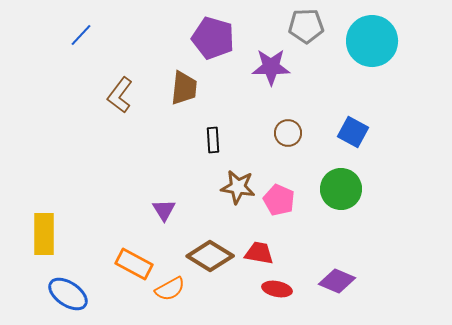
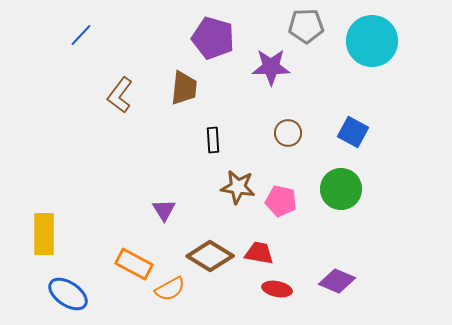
pink pentagon: moved 2 px right, 1 px down; rotated 12 degrees counterclockwise
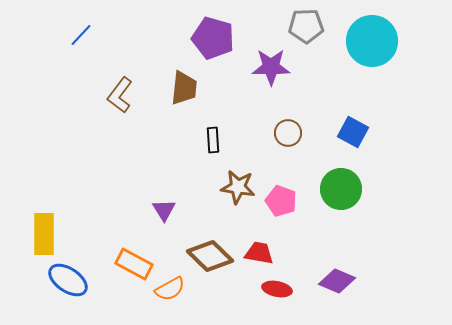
pink pentagon: rotated 8 degrees clockwise
brown diamond: rotated 12 degrees clockwise
blue ellipse: moved 14 px up
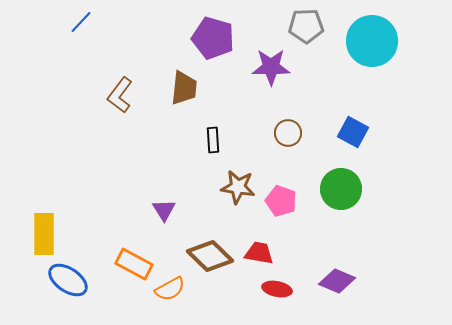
blue line: moved 13 px up
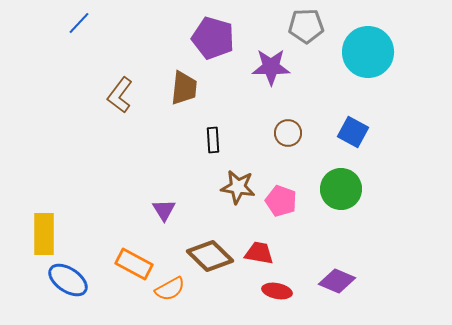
blue line: moved 2 px left, 1 px down
cyan circle: moved 4 px left, 11 px down
red ellipse: moved 2 px down
